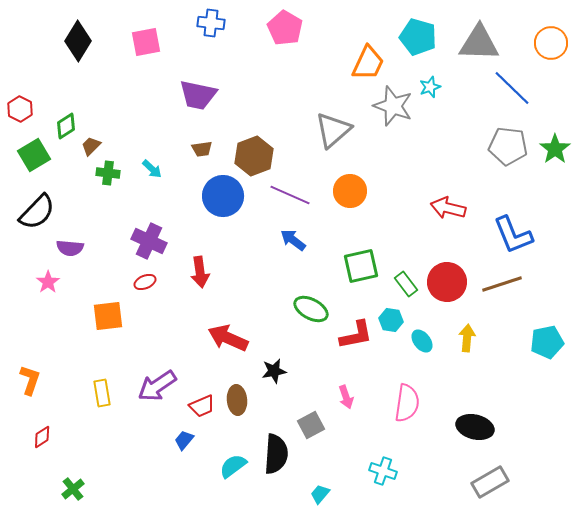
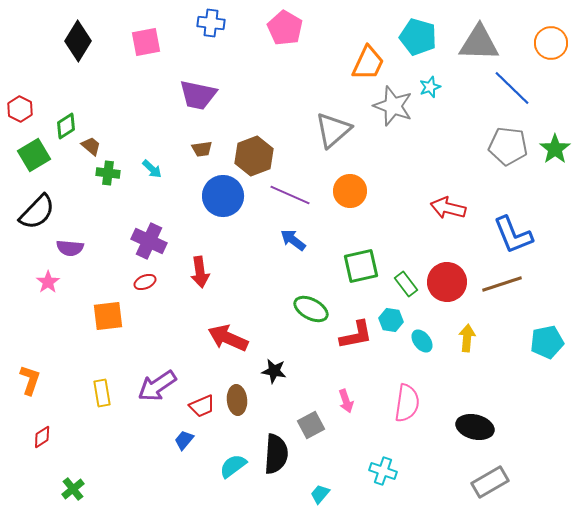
brown trapezoid at (91, 146): rotated 85 degrees clockwise
black star at (274, 371): rotated 20 degrees clockwise
pink arrow at (346, 397): moved 4 px down
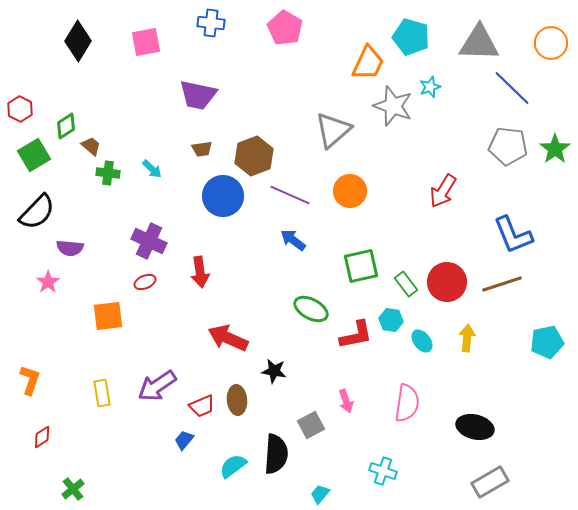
cyan pentagon at (418, 37): moved 7 px left
red arrow at (448, 208): moved 5 px left, 17 px up; rotated 72 degrees counterclockwise
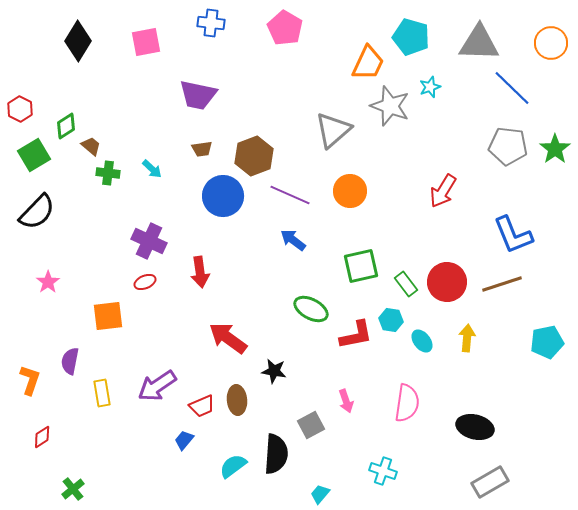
gray star at (393, 106): moved 3 px left
purple semicircle at (70, 248): moved 113 px down; rotated 96 degrees clockwise
red arrow at (228, 338): rotated 12 degrees clockwise
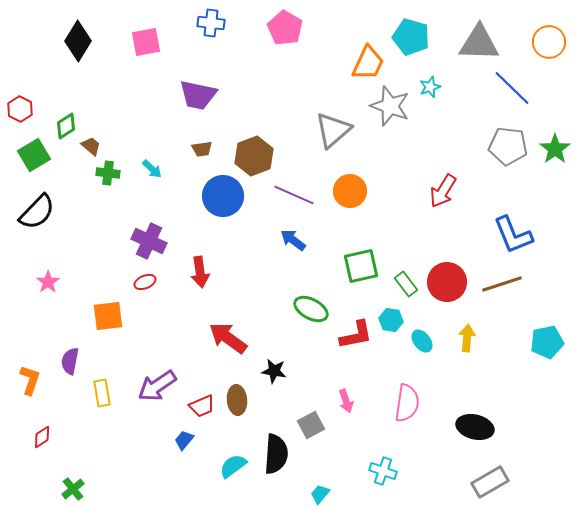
orange circle at (551, 43): moved 2 px left, 1 px up
purple line at (290, 195): moved 4 px right
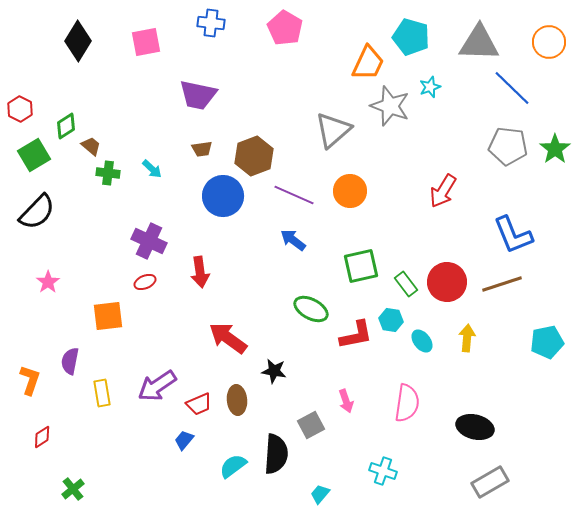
red trapezoid at (202, 406): moved 3 px left, 2 px up
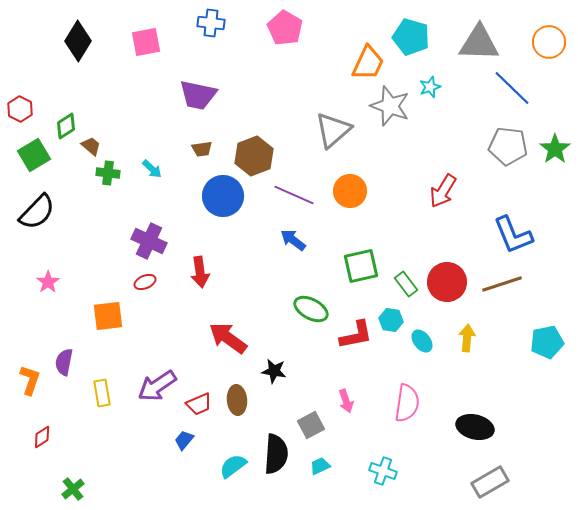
purple semicircle at (70, 361): moved 6 px left, 1 px down
cyan trapezoid at (320, 494): moved 28 px up; rotated 25 degrees clockwise
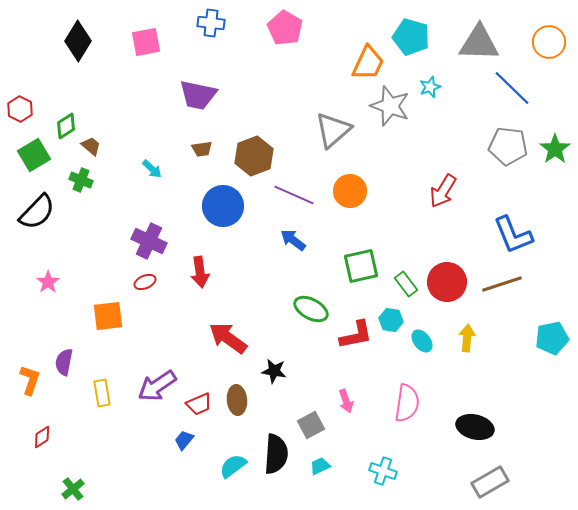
green cross at (108, 173): moved 27 px left, 7 px down; rotated 15 degrees clockwise
blue circle at (223, 196): moved 10 px down
cyan pentagon at (547, 342): moved 5 px right, 4 px up
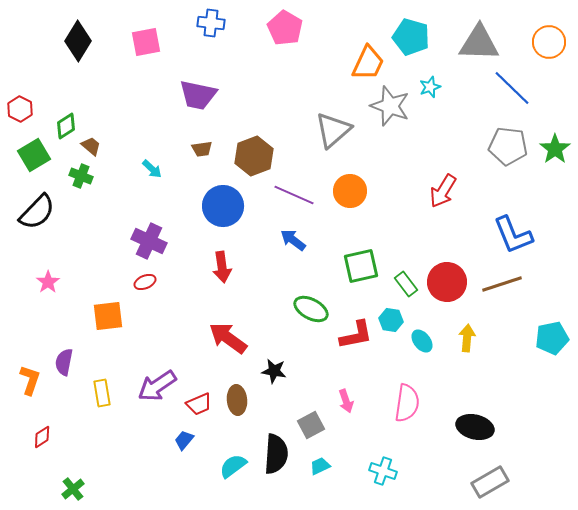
green cross at (81, 180): moved 4 px up
red arrow at (200, 272): moved 22 px right, 5 px up
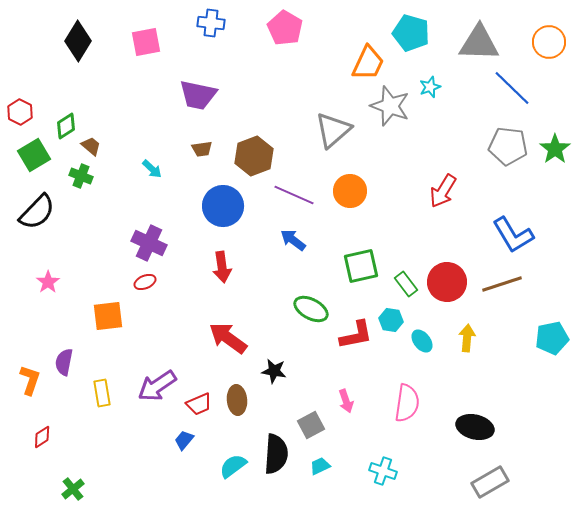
cyan pentagon at (411, 37): moved 4 px up
red hexagon at (20, 109): moved 3 px down
blue L-shape at (513, 235): rotated 9 degrees counterclockwise
purple cross at (149, 241): moved 2 px down
